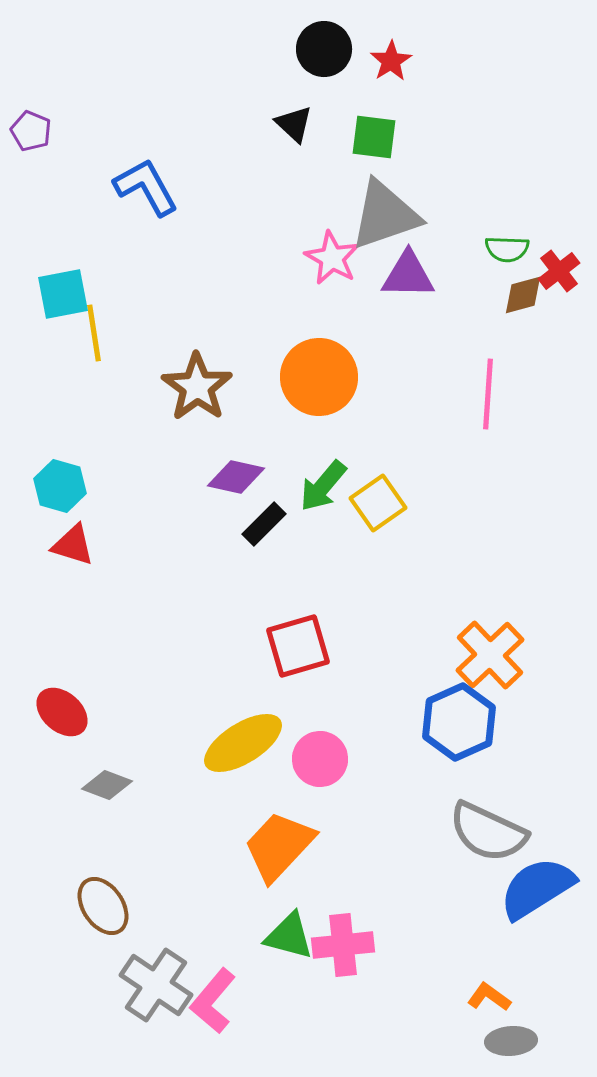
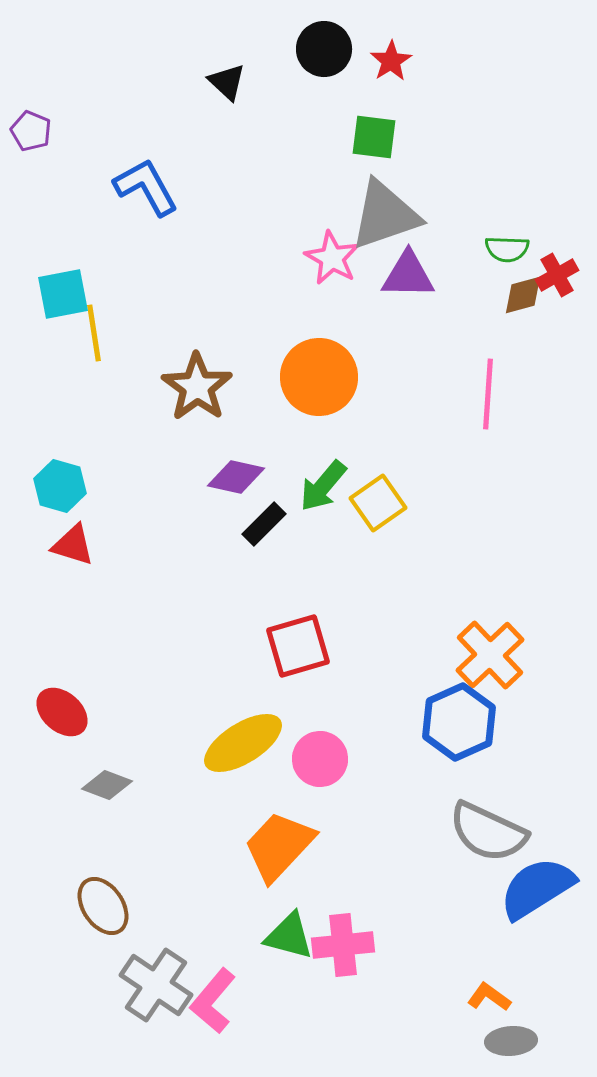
black triangle: moved 67 px left, 42 px up
red cross: moved 2 px left, 4 px down; rotated 9 degrees clockwise
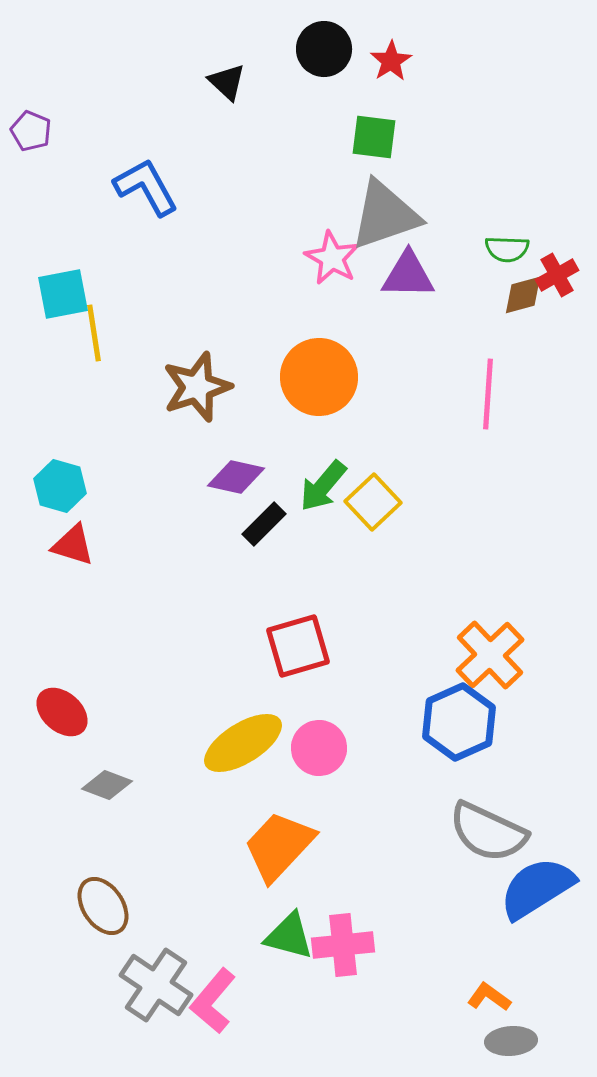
brown star: rotated 18 degrees clockwise
yellow square: moved 5 px left, 1 px up; rotated 8 degrees counterclockwise
pink circle: moved 1 px left, 11 px up
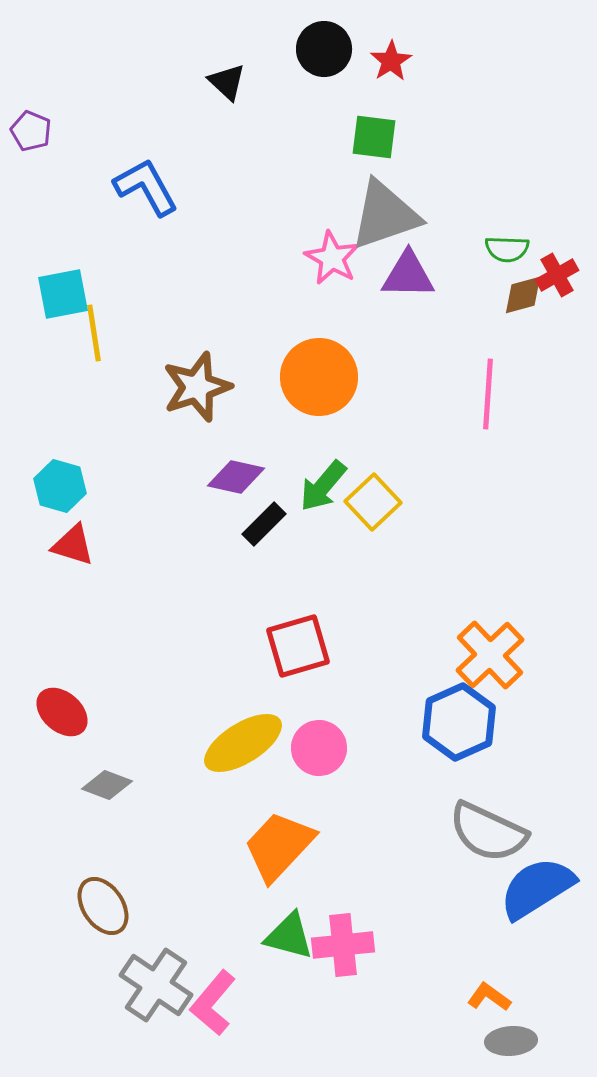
pink L-shape: moved 2 px down
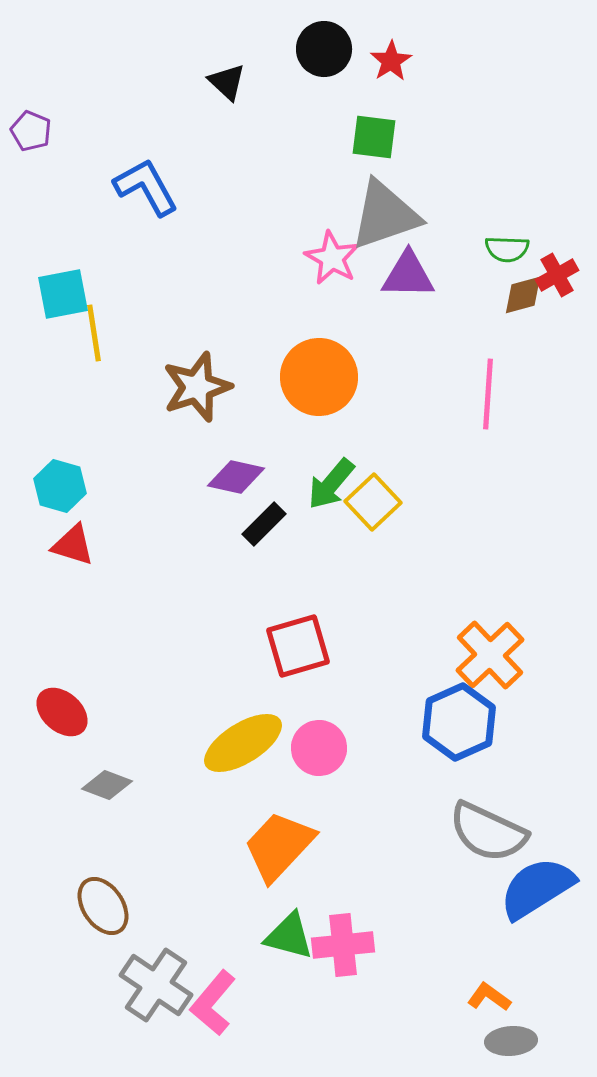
green arrow: moved 8 px right, 2 px up
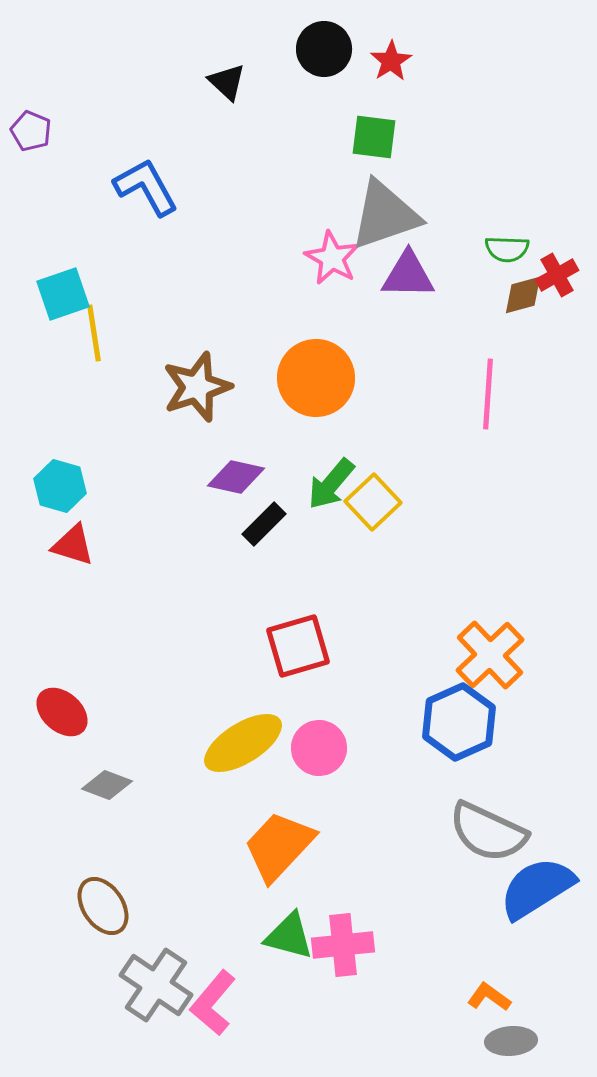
cyan square: rotated 8 degrees counterclockwise
orange circle: moved 3 px left, 1 px down
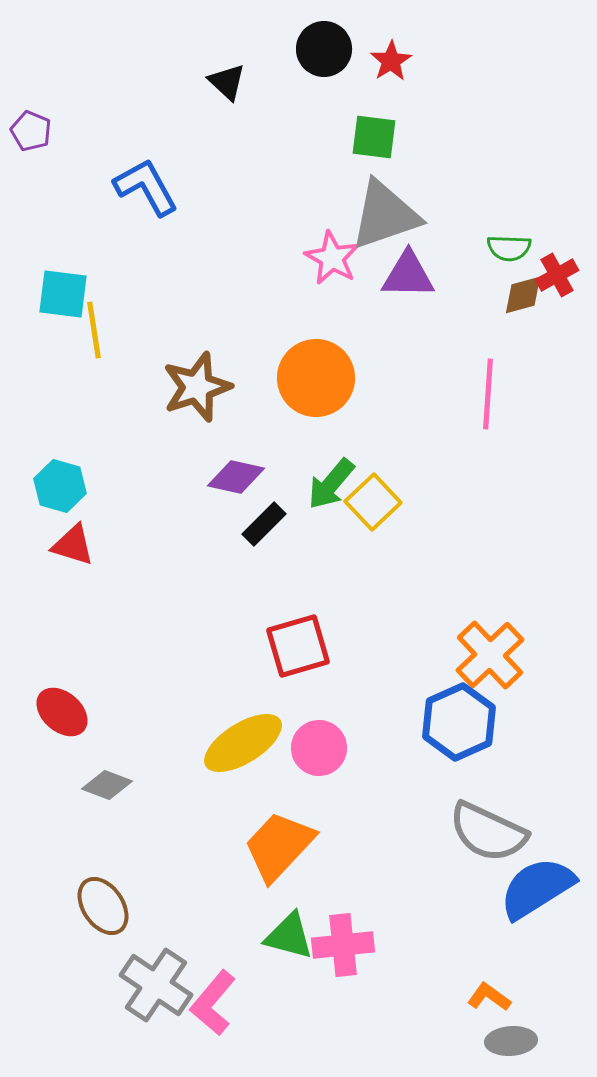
green semicircle: moved 2 px right, 1 px up
cyan square: rotated 26 degrees clockwise
yellow line: moved 3 px up
